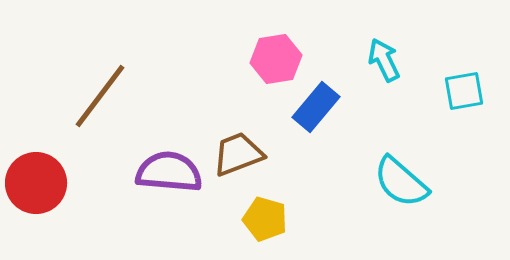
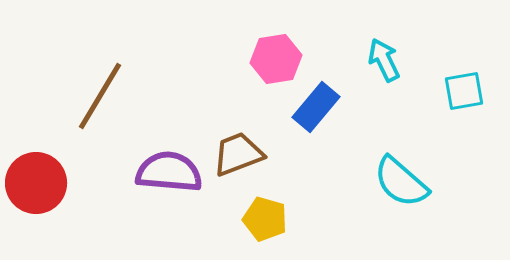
brown line: rotated 6 degrees counterclockwise
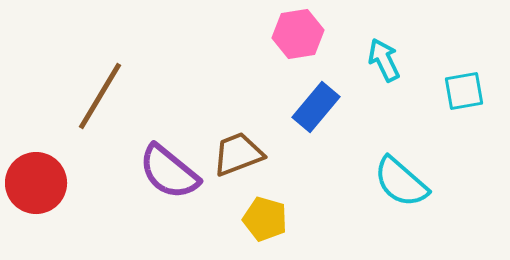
pink hexagon: moved 22 px right, 25 px up
purple semicircle: rotated 146 degrees counterclockwise
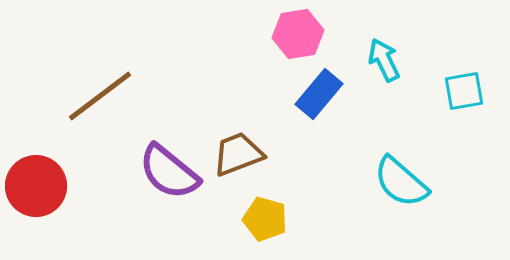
brown line: rotated 22 degrees clockwise
blue rectangle: moved 3 px right, 13 px up
red circle: moved 3 px down
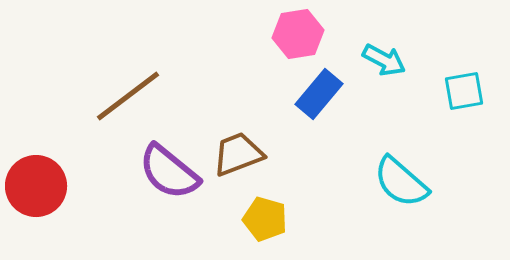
cyan arrow: rotated 144 degrees clockwise
brown line: moved 28 px right
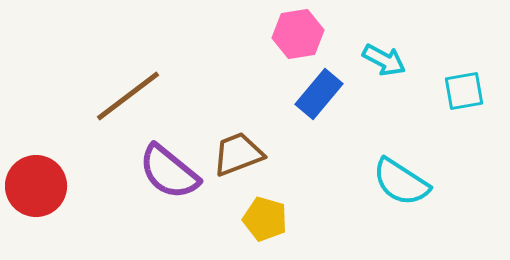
cyan semicircle: rotated 8 degrees counterclockwise
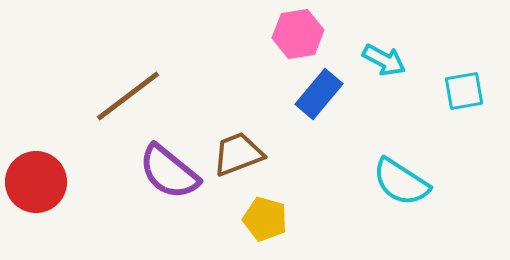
red circle: moved 4 px up
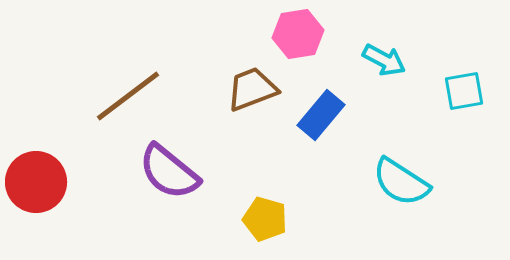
blue rectangle: moved 2 px right, 21 px down
brown trapezoid: moved 14 px right, 65 px up
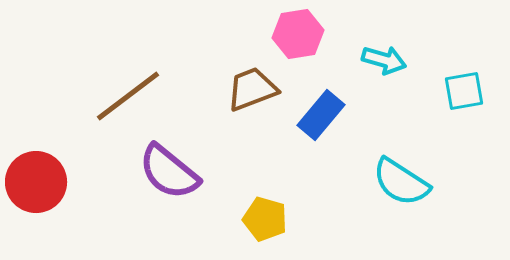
cyan arrow: rotated 12 degrees counterclockwise
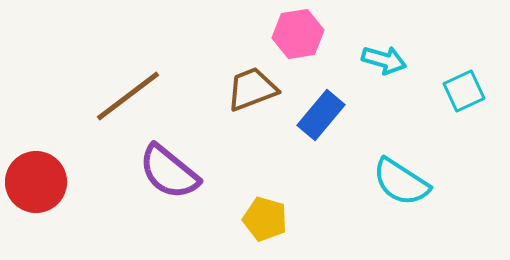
cyan square: rotated 15 degrees counterclockwise
